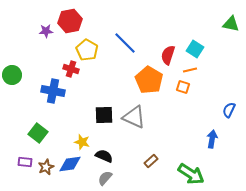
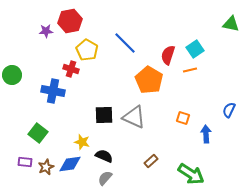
cyan square: rotated 24 degrees clockwise
orange square: moved 31 px down
blue arrow: moved 6 px left, 5 px up; rotated 12 degrees counterclockwise
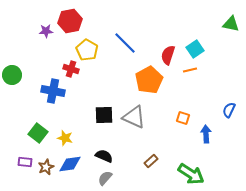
orange pentagon: rotated 12 degrees clockwise
yellow star: moved 17 px left, 4 px up
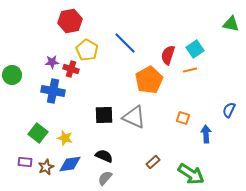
purple star: moved 6 px right, 31 px down
brown rectangle: moved 2 px right, 1 px down
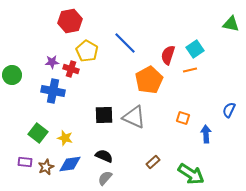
yellow pentagon: moved 1 px down
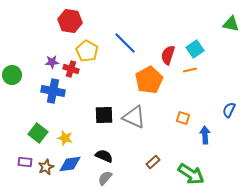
red hexagon: rotated 20 degrees clockwise
blue arrow: moved 1 px left, 1 px down
